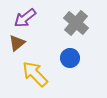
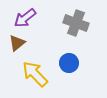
gray cross: rotated 20 degrees counterclockwise
blue circle: moved 1 px left, 5 px down
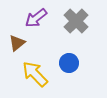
purple arrow: moved 11 px right
gray cross: moved 2 px up; rotated 25 degrees clockwise
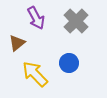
purple arrow: rotated 80 degrees counterclockwise
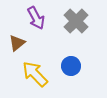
blue circle: moved 2 px right, 3 px down
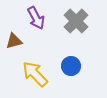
brown triangle: moved 3 px left, 2 px up; rotated 24 degrees clockwise
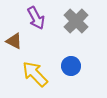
brown triangle: rotated 42 degrees clockwise
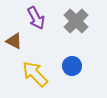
blue circle: moved 1 px right
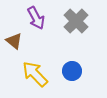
brown triangle: rotated 12 degrees clockwise
blue circle: moved 5 px down
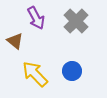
brown triangle: moved 1 px right
